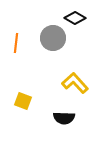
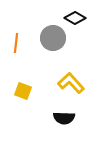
yellow L-shape: moved 4 px left
yellow square: moved 10 px up
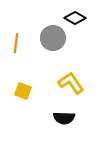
yellow L-shape: rotated 8 degrees clockwise
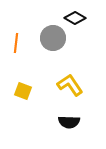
yellow L-shape: moved 1 px left, 2 px down
black semicircle: moved 5 px right, 4 px down
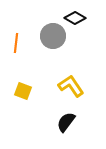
gray circle: moved 2 px up
yellow L-shape: moved 1 px right, 1 px down
black semicircle: moved 3 px left; rotated 125 degrees clockwise
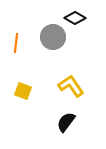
gray circle: moved 1 px down
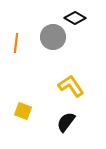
yellow square: moved 20 px down
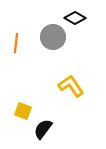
black semicircle: moved 23 px left, 7 px down
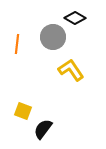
orange line: moved 1 px right, 1 px down
yellow L-shape: moved 16 px up
